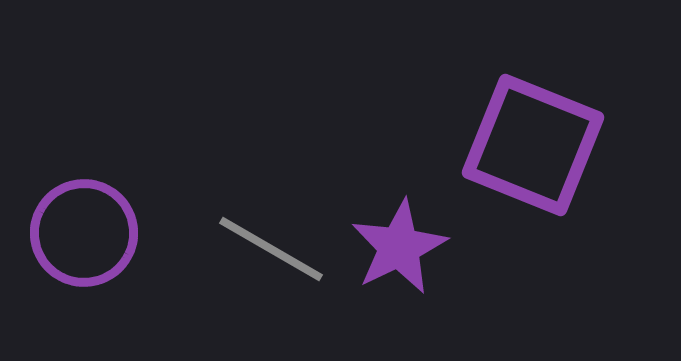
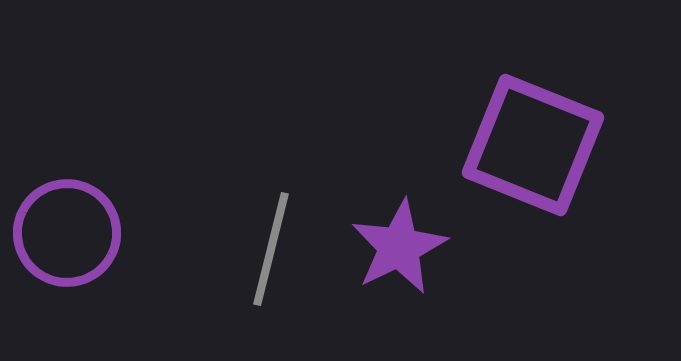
purple circle: moved 17 px left
gray line: rotated 74 degrees clockwise
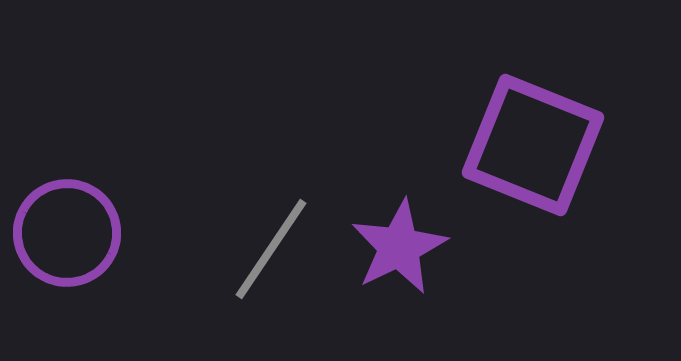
gray line: rotated 20 degrees clockwise
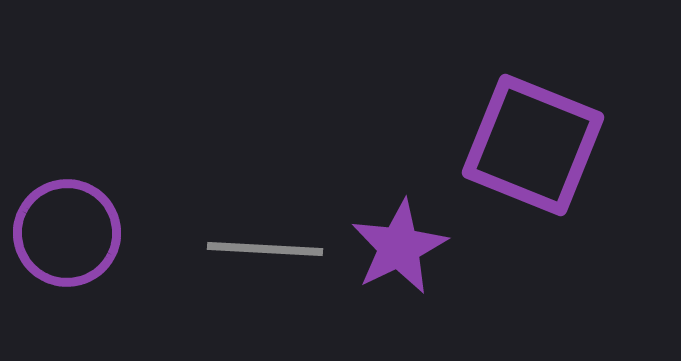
gray line: moved 6 px left; rotated 59 degrees clockwise
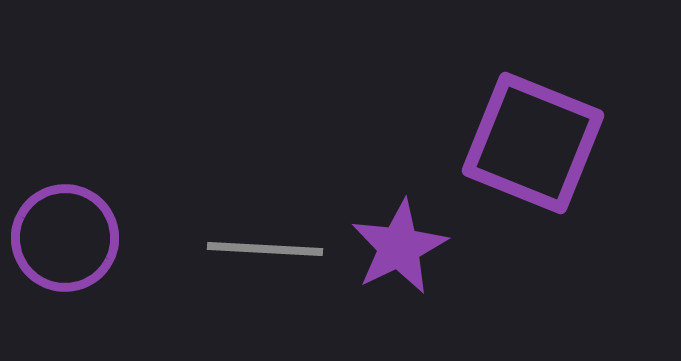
purple square: moved 2 px up
purple circle: moved 2 px left, 5 px down
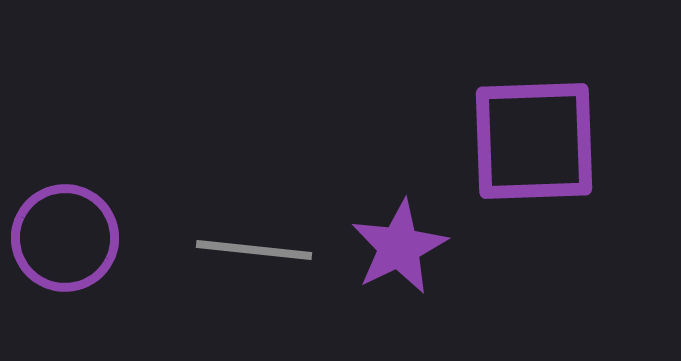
purple square: moved 1 px right, 2 px up; rotated 24 degrees counterclockwise
gray line: moved 11 px left, 1 px down; rotated 3 degrees clockwise
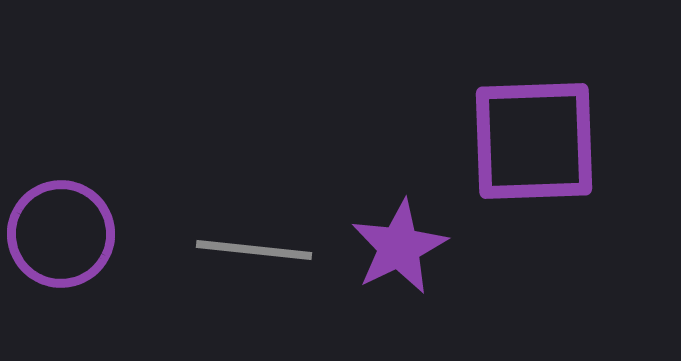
purple circle: moved 4 px left, 4 px up
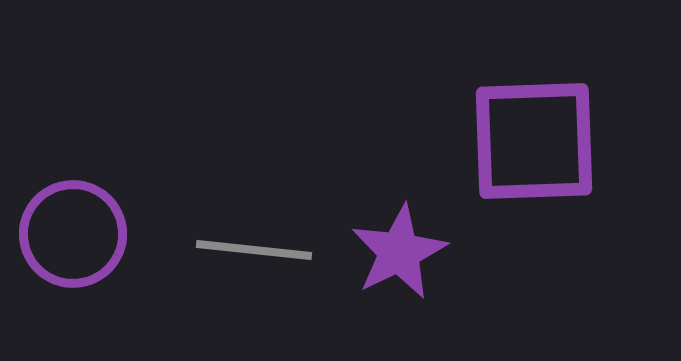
purple circle: moved 12 px right
purple star: moved 5 px down
